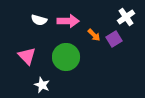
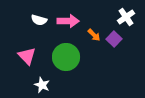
purple square: rotated 14 degrees counterclockwise
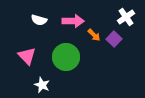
pink arrow: moved 5 px right
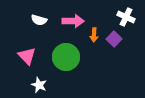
white cross: rotated 30 degrees counterclockwise
orange arrow: rotated 48 degrees clockwise
white star: moved 3 px left
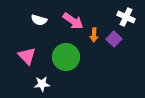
pink arrow: rotated 35 degrees clockwise
white star: moved 3 px right, 1 px up; rotated 28 degrees counterclockwise
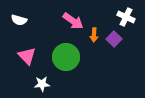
white semicircle: moved 20 px left
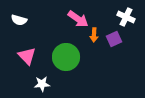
pink arrow: moved 5 px right, 2 px up
purple square: rotated 21 degrees clockwise
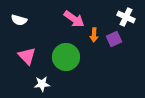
pink arrow: moved 4 px left
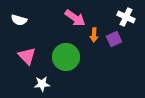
pink arrow: moved 1 px right, 1 px up
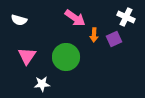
pink triangle: rotated 18 degrees clockwise
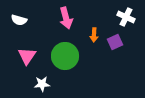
pink arrow: moved 9 px left; rotated 40 degrees clockwise
purple square: moved 1 px right, 3 px down
green circle: moved 1 px left, 1 px up
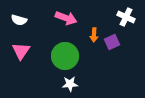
pink arrow: rotated 55 degrees counterclockwise
purple square: moved 3 px left
pink triangle: moved 6 px left, 5 px up
white star: moved 28 px right
